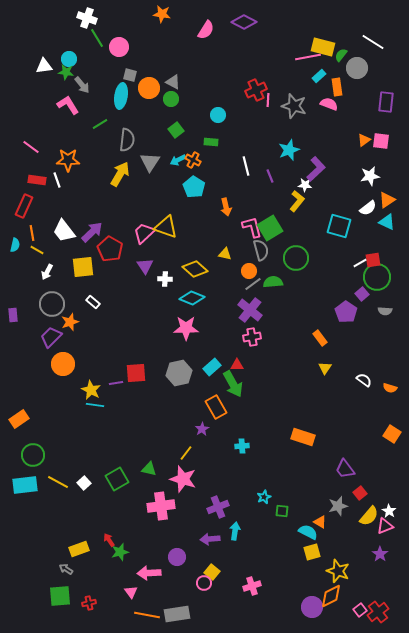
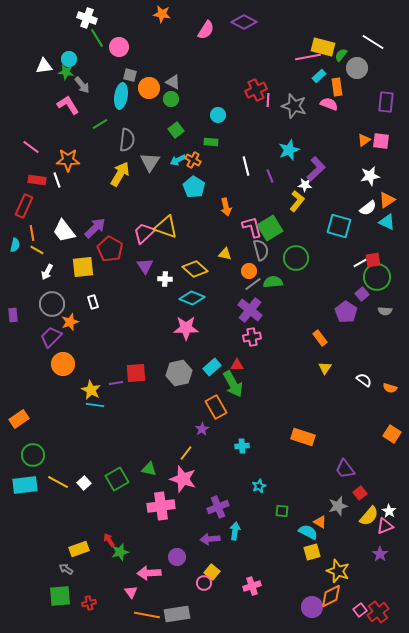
purple arrow at (92, 232): moved 3 px right, 4 px up
white rectangle at (93, 302): rotated 32 degrees clockwise
cyan star at (264, 497): moved 5 px left, 11 px up
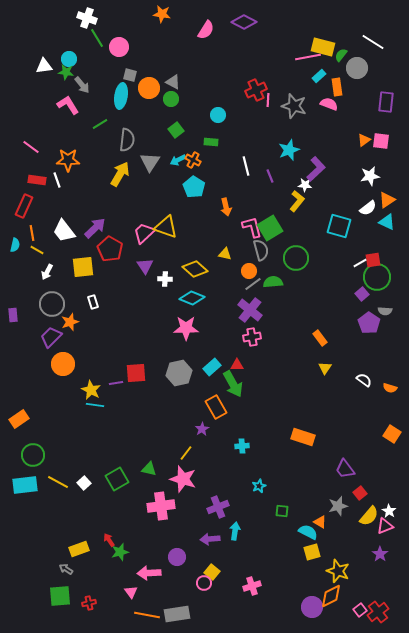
purple pentagon at (346, 312): moved 23 px right, 11 px down
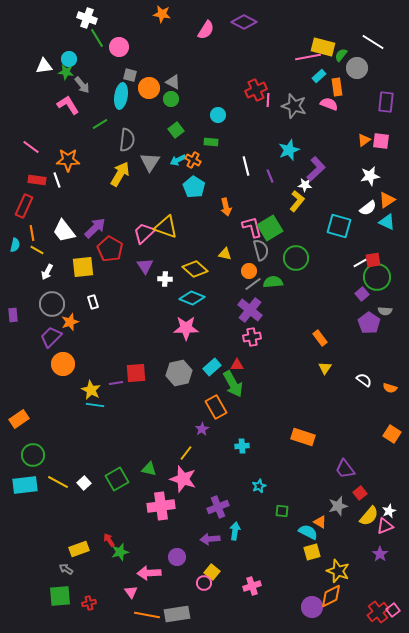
white star at (389, 511): rotated 16 degrees clockwise
pink square at (360, 610): moved 33 px right
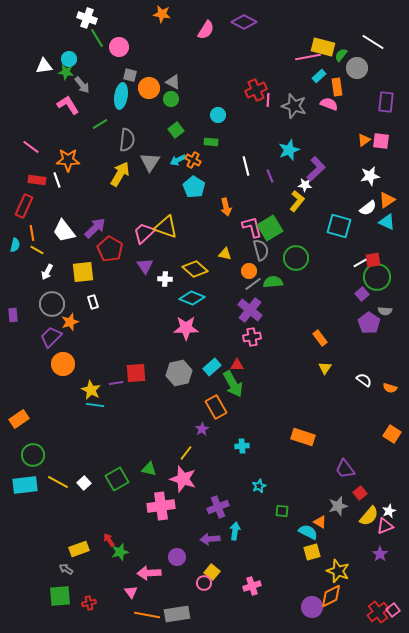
yellow square at (83, 267): moved 5 px down
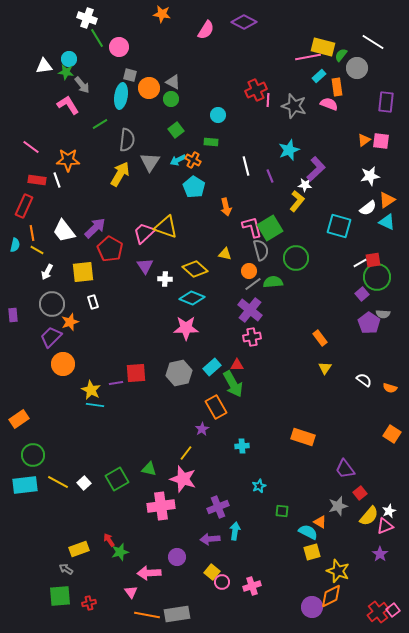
gray semicircle at (385, 311): moved 2 px left, 3 px down
pink circle at (204, 583): moved 18 px right, 1 px up
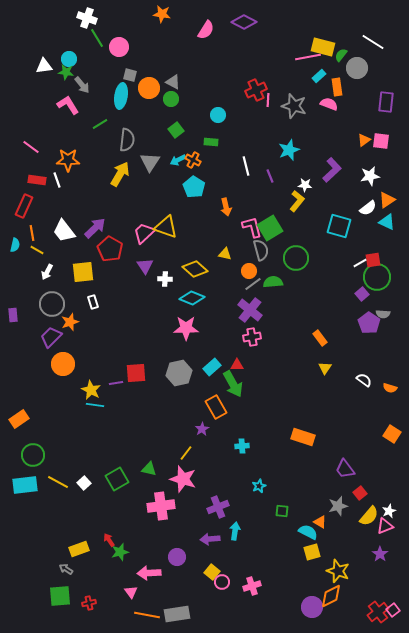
purple L-shape at (316, 169): moved 16 px right, 1 px down
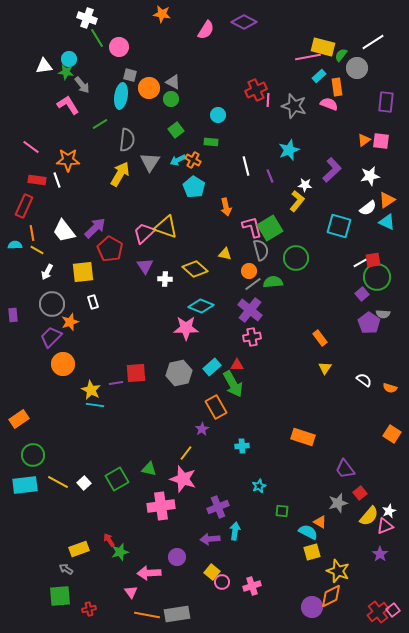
white line at (373, 42): rotated 65 degrees counterclockwise
cyan semicircle at (15, 245): rotated 104 degrees counterclockwise
cyan diamond at (192, 298): moved 9 px right, 8 px down
gray star at (338, 506): moved 3 px up
red cross at (89, 603): moved 6 px down
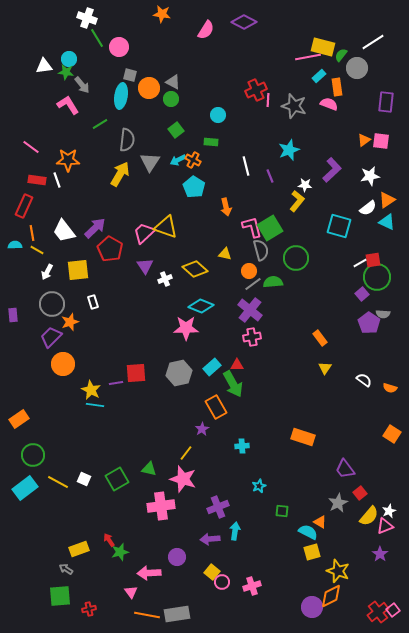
yellow square at (83, 272): moved 5 px left, 2 px up
white cross at (165, 279): rotated 24 degrees counterclockwise
white square at (84, 483): moved 4 px up; rotated 24 degrees counterclockwise
cyan rectangle at (25, 485): moved 3 px down; rotated 30 degrees counterclockwise
gray star at (338, 503): rotated 12 degrees counterclockwise
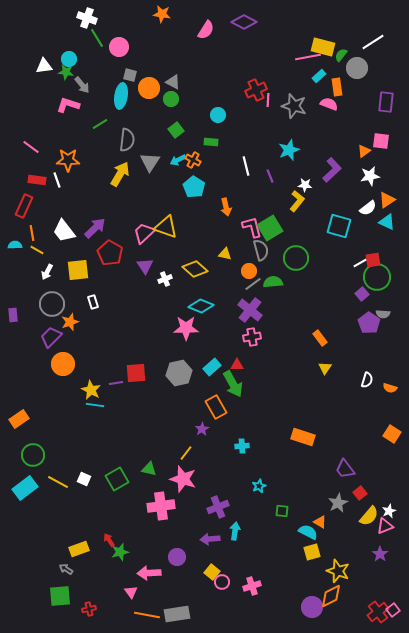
pink L-shape at (68, 105): rotated 40 degrees counterclockwise
orange triangle at (364, 140): moved 11 px down
red pentagon at (110, 249): moved 4 px down
white semicircle at (364, 380): moved 3 px right; rotated 70 degrees clockwise
